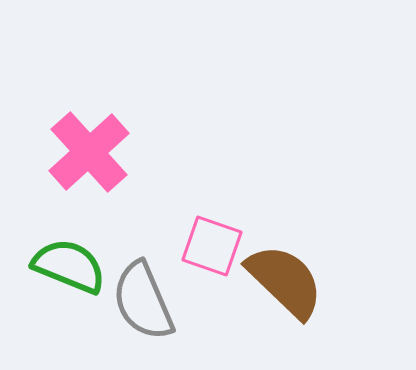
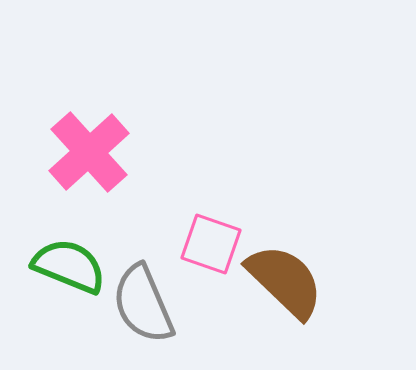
pink square: moved 1 px left, 2 px up
gray semicircle: moved 3 px down
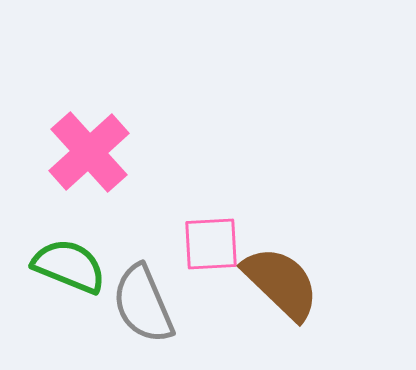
pink square: rotated 22 degrees counterclockwise
brown semicircle: moved 4 px left, 2 px down
